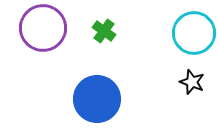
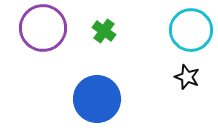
cyan circle: moved 3 px left, 3 px up
black star: moved 5 px left, 5 px up
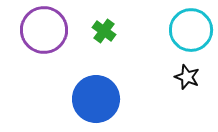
purple circle: moved 1 px right, 2 px down
blue circle: moved 1 px left
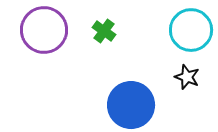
blue circle: moved 35 px right, 6 px down
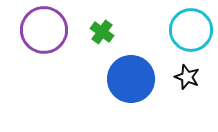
green cross: moved 2 px left, 1 px down
blue circle: moved 26 px up
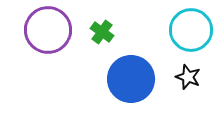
purple circle: moved 4 px right
black star: moved 1 px right
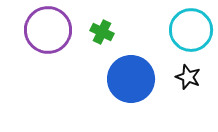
green cross: rotated 10 degrees counterclockwise
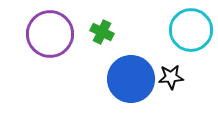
purple circle: moved 2 px right, 4 px down
black star: moved 17 px left; rotated 25 degrees counterclockwise
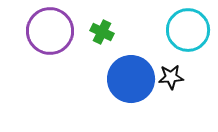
cyan circle: moved 3 px left
purple circle: moved 3 px up
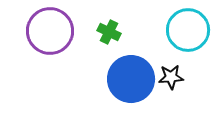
green cross: moved 7 px right
